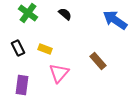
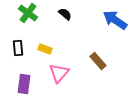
black rectangle: rotated 21 degrees clockwise
purple rectangle: moved 2 px right, 1 px up
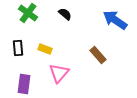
brown rectangle: moved 6 px up
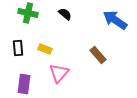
green cross: rotated 24 degrees counterclockwise
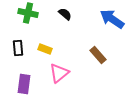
blue arrow: moved 3 px left, 1 px up
pink triangle: rotated 10 degrees clockwise
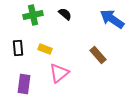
green cross: moved 5 px right, 2 px down; rotated 24 degrees counterclockwise
